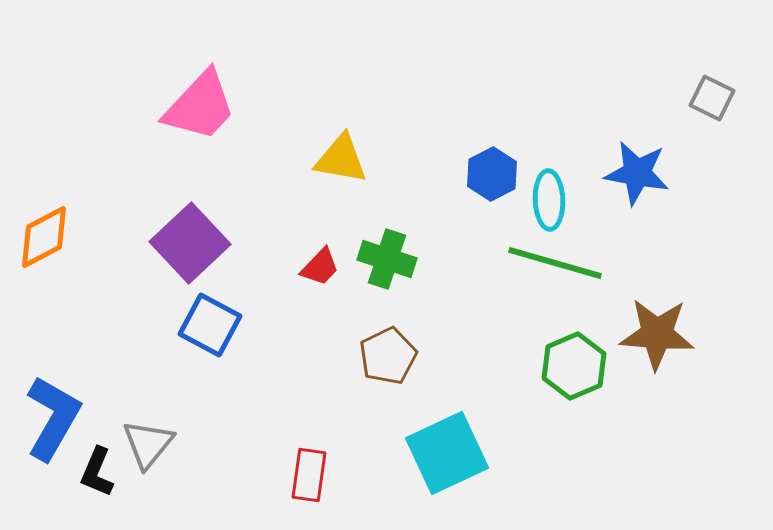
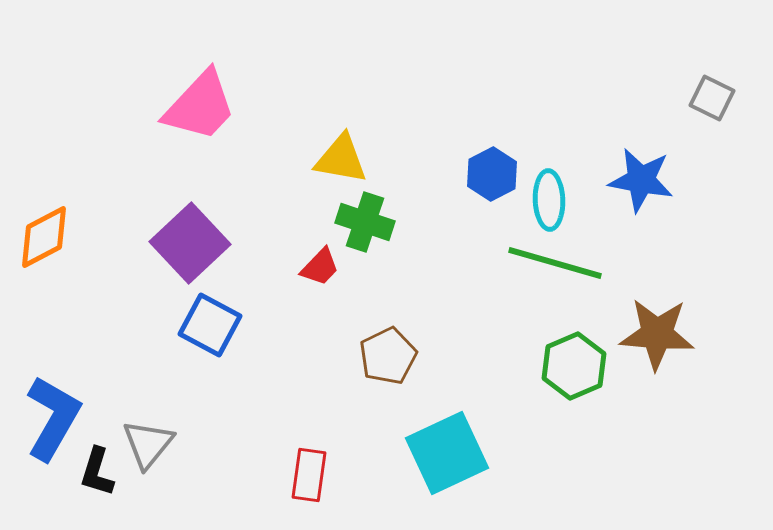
blue star: moved 4 px right, 7 px down
green cross: moved 22 px left, 37 px up
black L-shape: rotated 6 degrees counterclockwise
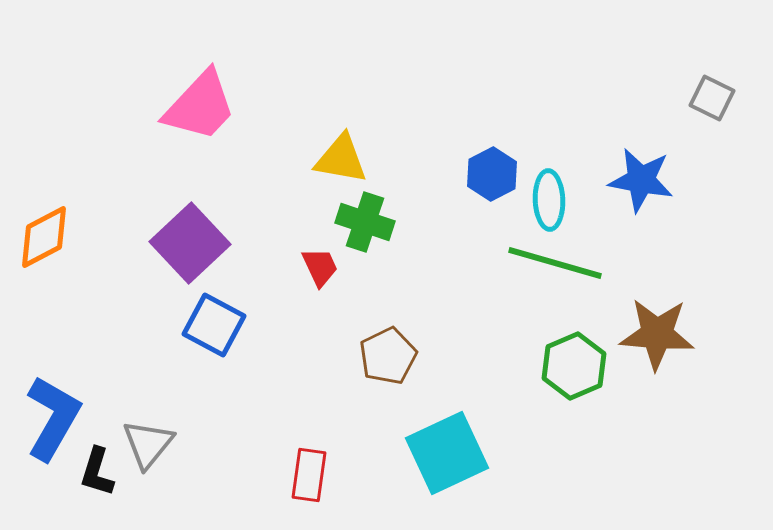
red trapezoid: rotated 69 degrees counterclockwise
blue square: moved 4 px right
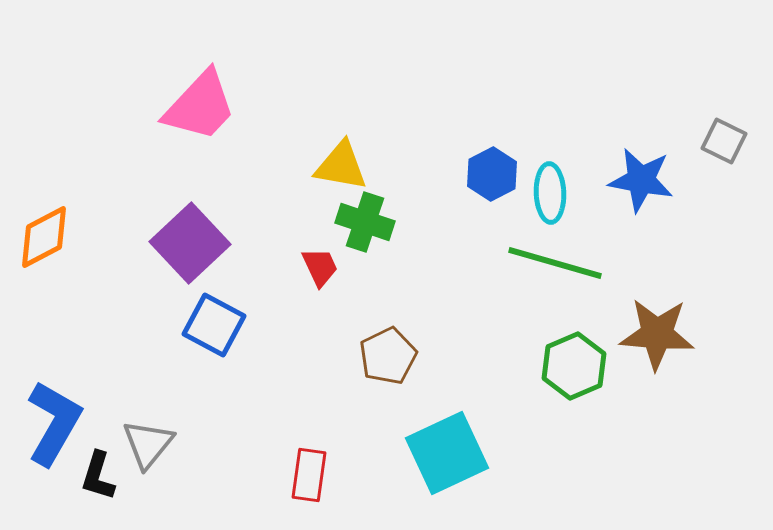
gray square: moved 12 px right, 43 px down
yellow triangle: moved 7 px down
cyan ellipse: moved 1 px right, 7 px up
blue L-shape: moved 1 px right, 5 px down
black L-shape: moved 1 px right, 4 px down
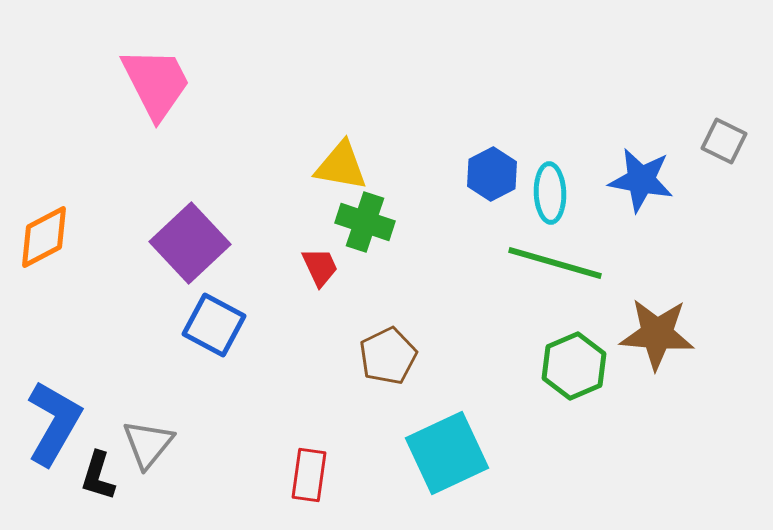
pink trapezoid: moved 44 px left, 23 px up; rotated 70 degrees counterclockwise
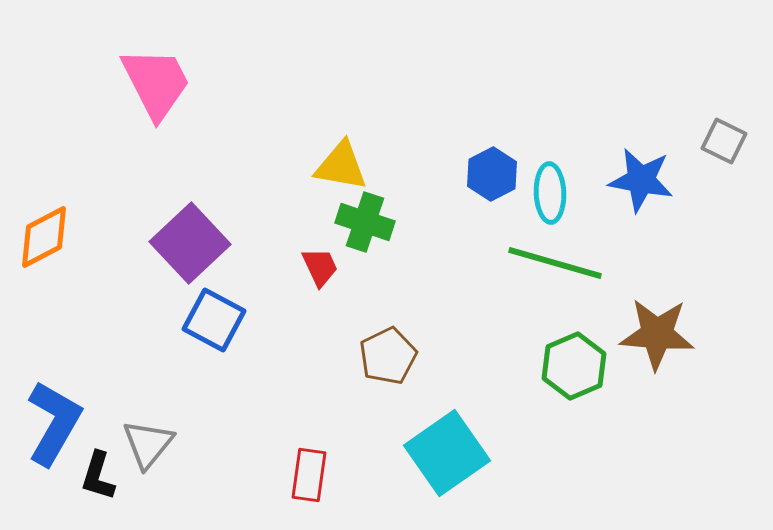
blue square: moved 5 px up
cyan square: rotated 10 degrees counterclockwise
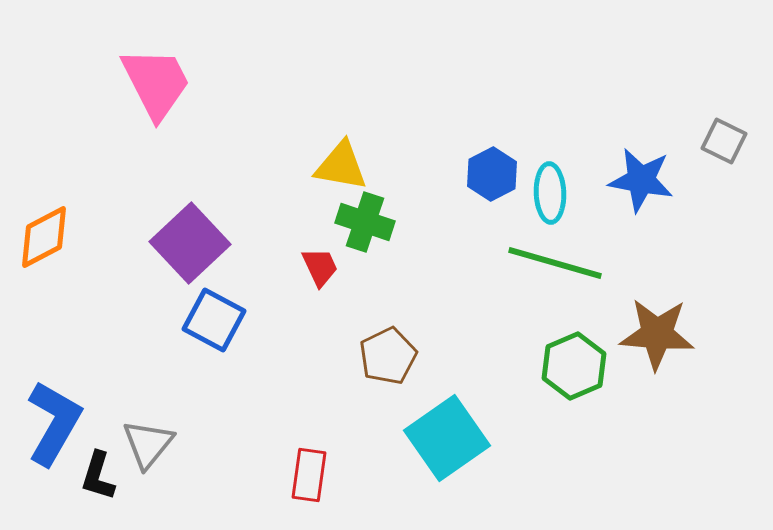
cyan square: moved 15 px up
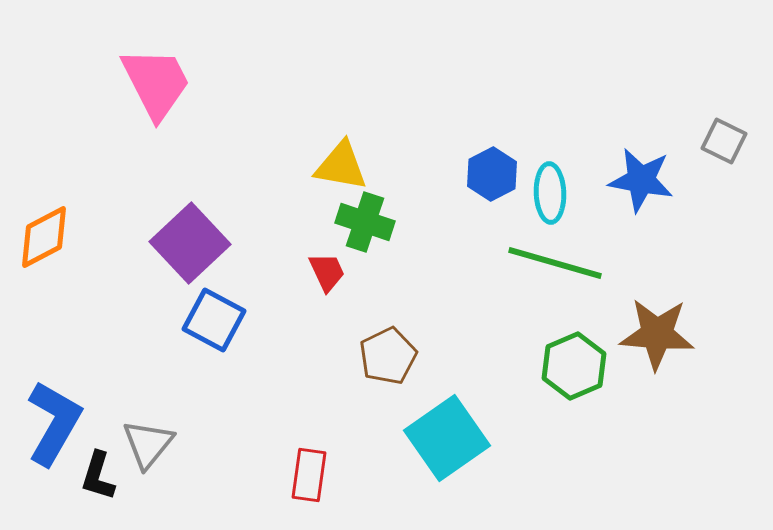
red trapezoid: moved 7 px right, 5 px down
